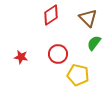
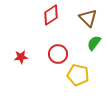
red star: rotated 16 degrees counterclockwise
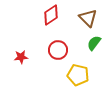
red circle: moved 4 px up
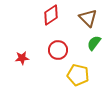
red star: moved 1 px right, 1 px down
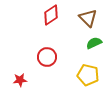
green semicircle: rotated 28 degrees clockwise
red circle: moved 11 px left, 7 px down
red star: moved 2 px left, 22 px down
yellow pentagon: moved 10 px right
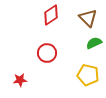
red circle: moved 4 px up
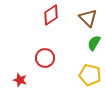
green semicircle: rotated 35 degrees counterclockwise
red circle: moved 2 px left, 5 px down
yellow pentagon: moved 2 px right
red star: rotated 24 degrees clockwise
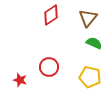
brown triangle: rotated 24 degrees clockwise
green semicircle: rotated 84 degrees clockwise
red circle: moved 4 px right, 9 px down
yellow pentagon: moved 2 px down
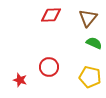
red diamond: rotated 30 degrees clockwise
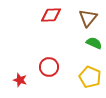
yellow pentagon: rotated 10 degrees clockwise
